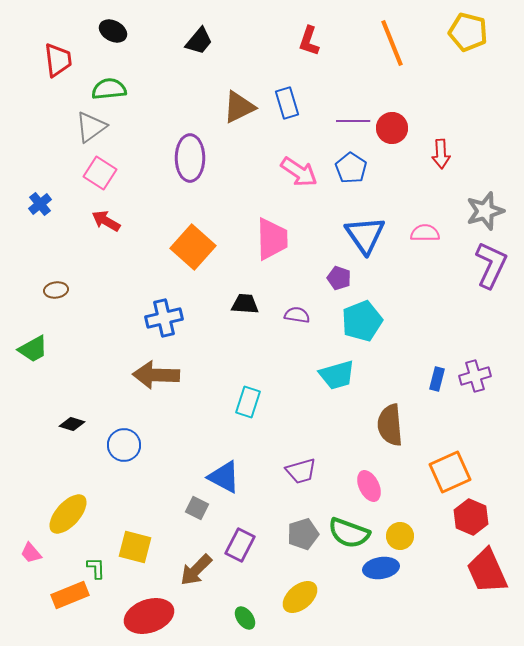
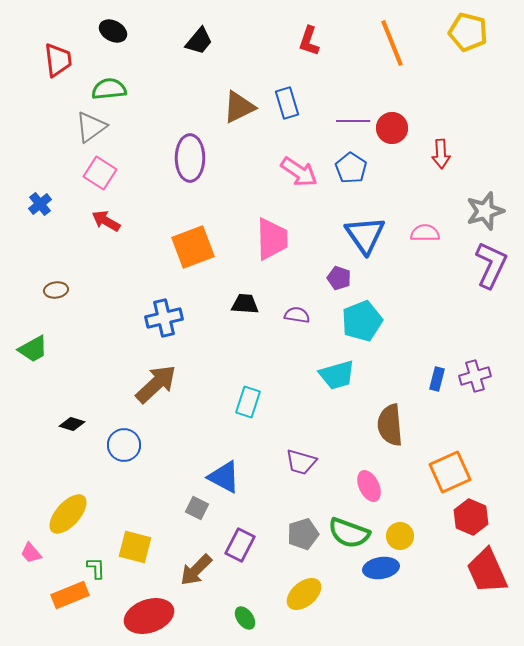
orange square at (193, 247): rotated 27 degrees clockwise
brown arrow at (156, 375): moved 9 px down; rotated 135 degrees clockwise
purple trapezoid at (301, 471): moved 9 px up; rotated 32 degrees clockwise
yellow ellipse at (300, 597): moved 4 px right, 3 px up
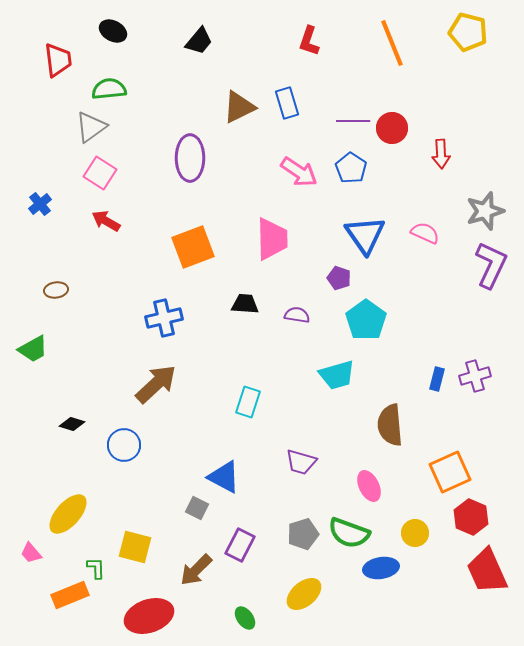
pink semicircle at (425, 233): rotated 24 degrees clockwise
cyan pentagon at (362, 321): moved 4 px right, 1 px up; rotated 15 degrees counterclockwise
yellow circle at (400, 536): moved 15 px right, 3 px up
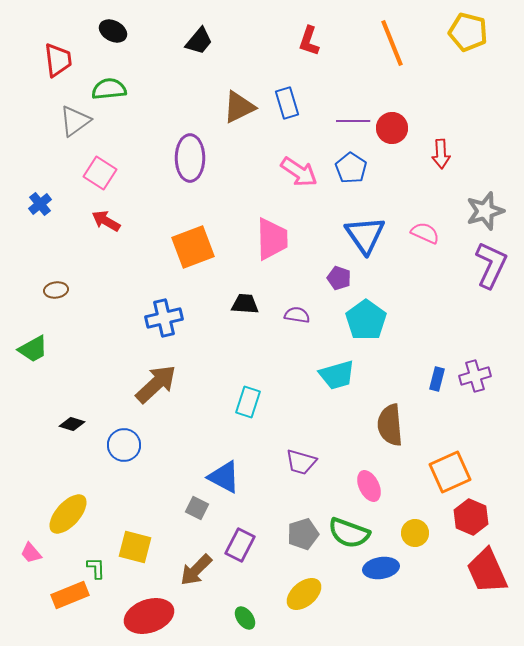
gray triangle at (91, 127): moved 16 px left, 6 px up
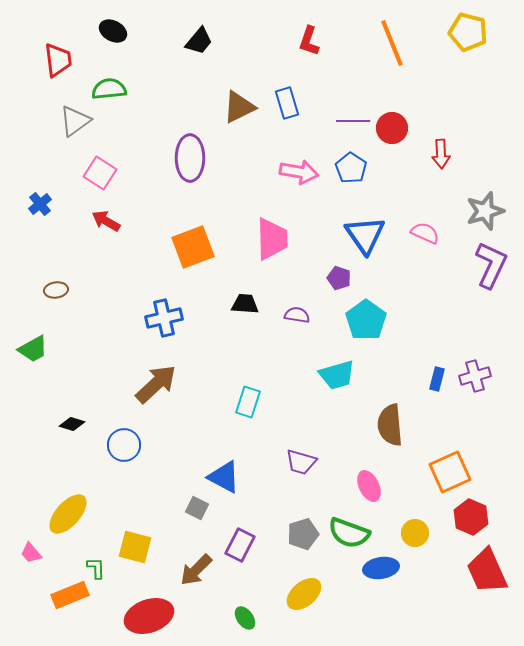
pink arrow at (299, 172): rotated 24 degrees counterclockwise
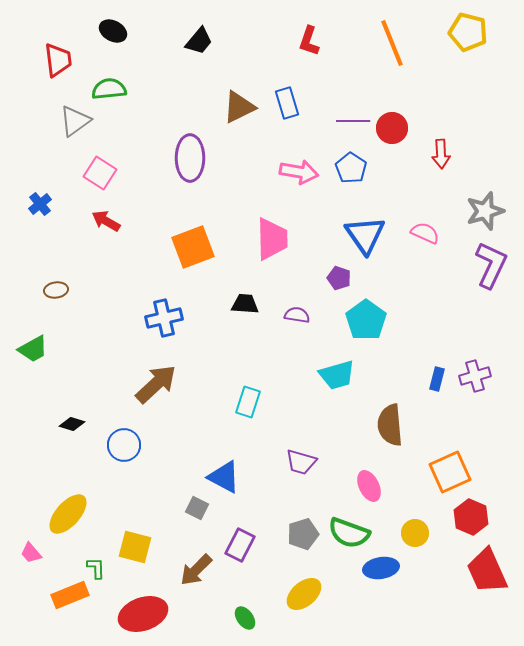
red ellipse at (149, 616): moved 6 px left, 2 px up
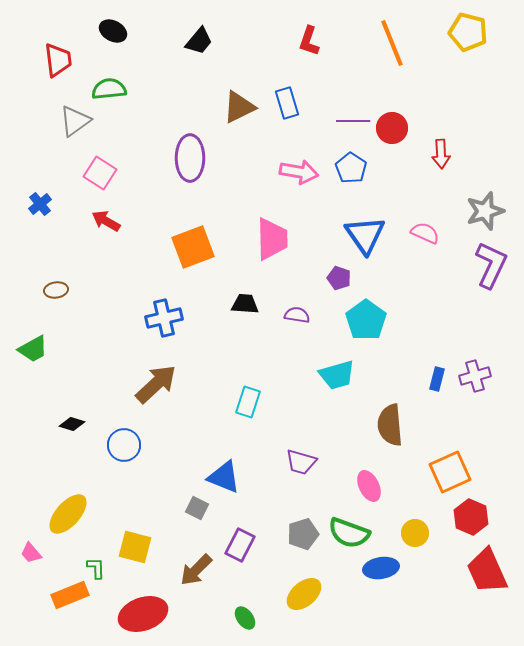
blue triangle at (224, 477): rotated 6 degrees counterclockwise
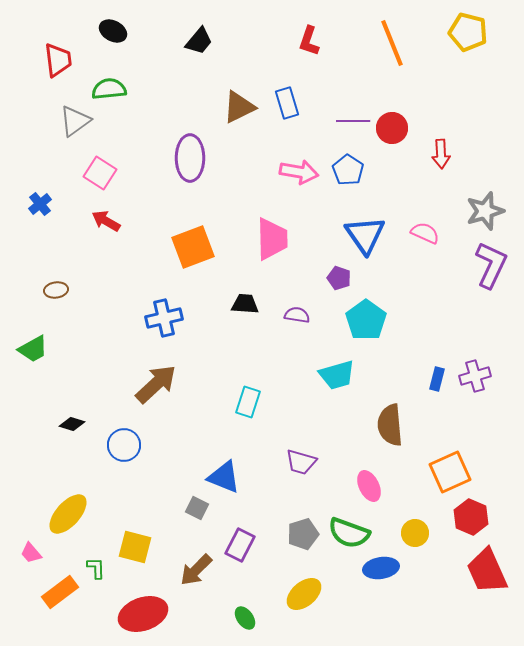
blue pentagon at (351, 168): moved 3 px left, 2 px down
orange rectangle at (70, 595): moved 10 px left, 3 px up; rotated 15 degrees counterclockwise
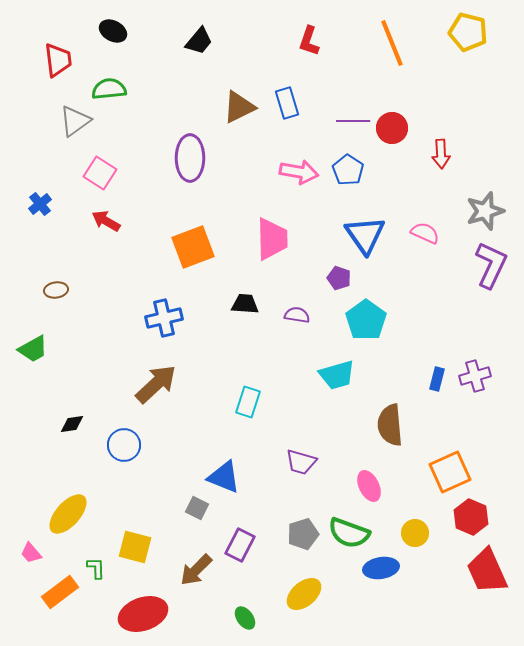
black diamond at (72, 424): rotated 25 degrees counterclockwise
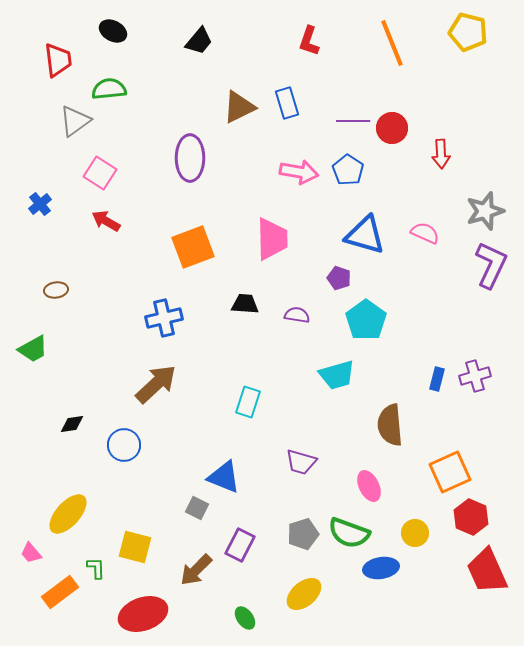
blue triangle at (365, 235): rotated 39 degrees counterclockwise
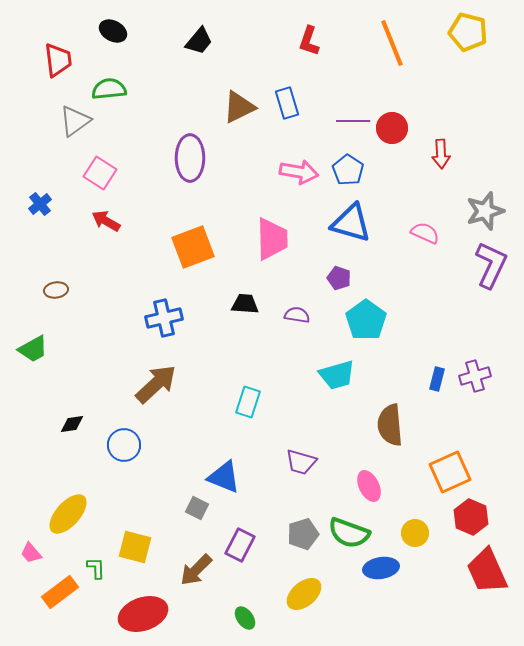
blue triangle at (365, 235): moved 14 px left, 12 px up
